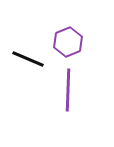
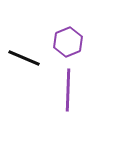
black line: moved 4 px left, 1 px up
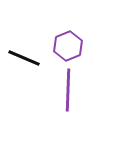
purple hexagon: moved 4 px down
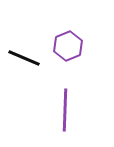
purple line: moved 3 px left, 20 px down
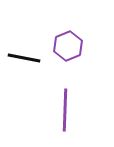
black line: rotated 12 degrees counterclockwise
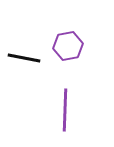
purple hexagon: rotated 12 degrees clockwise
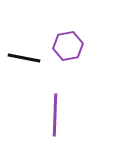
purple line: moved 10 px left, 5 px down
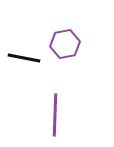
purple hexagon: moved 3 px left, 2 px up
